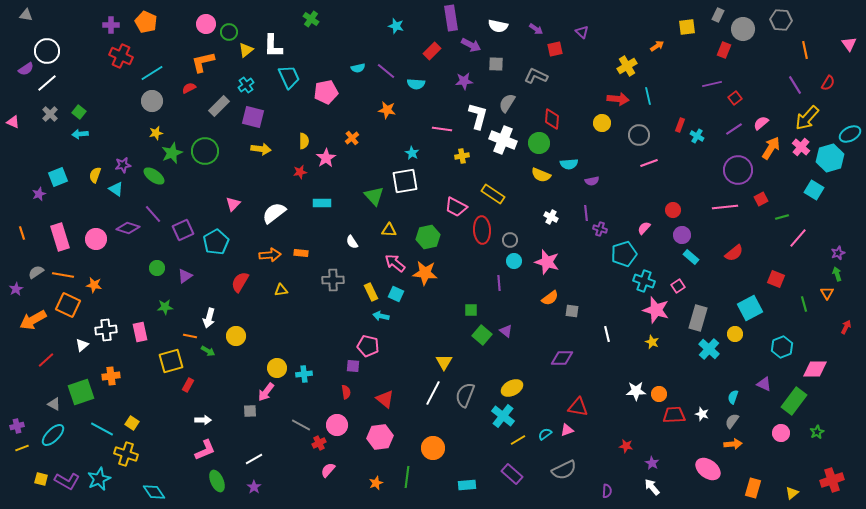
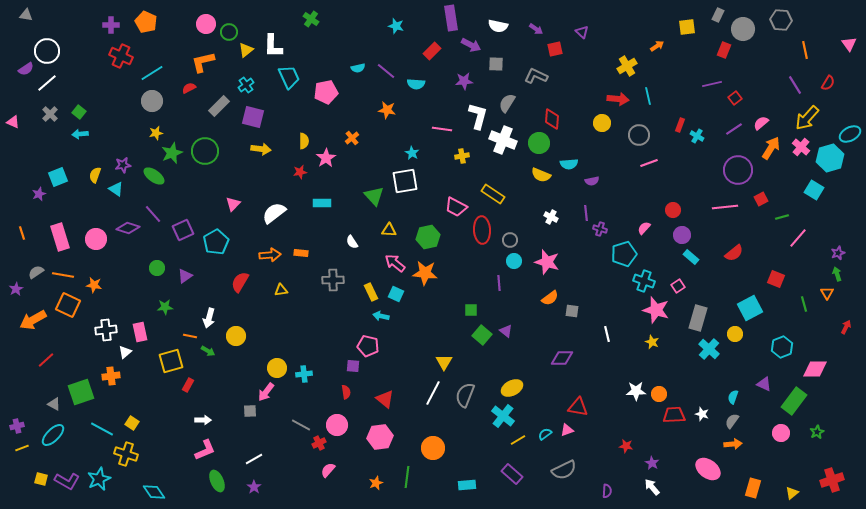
white triangle at (82, 345): moved 43 px right, 7 px down
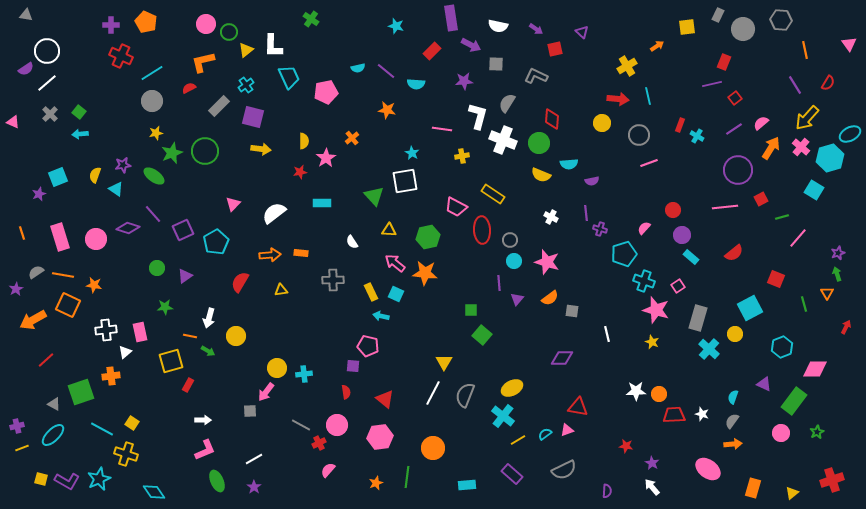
red rectangle at (724, 50): moved 12 px down
purple triangle at (506, 331): moved 11 px right, 32 px up; rotated 32 degrees clockwise
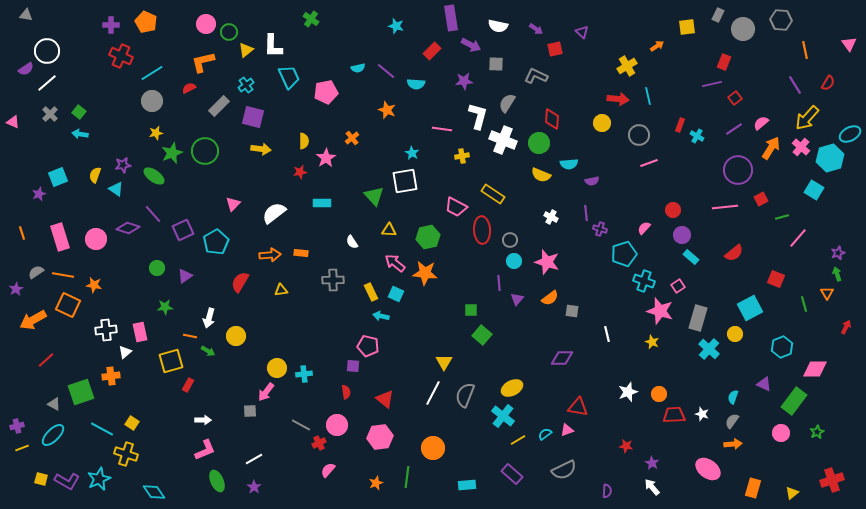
orange star at (387, 110): rotated 12 degrees clockwise
cyan arrow at (80, 134): rotated 14 degrees clockwise
pink star at (656, 310): moved 4 px right, 1 px down
white star at (636, 391): moved 8 px left, 1 px down; rotated 18 degrees counterclockwise
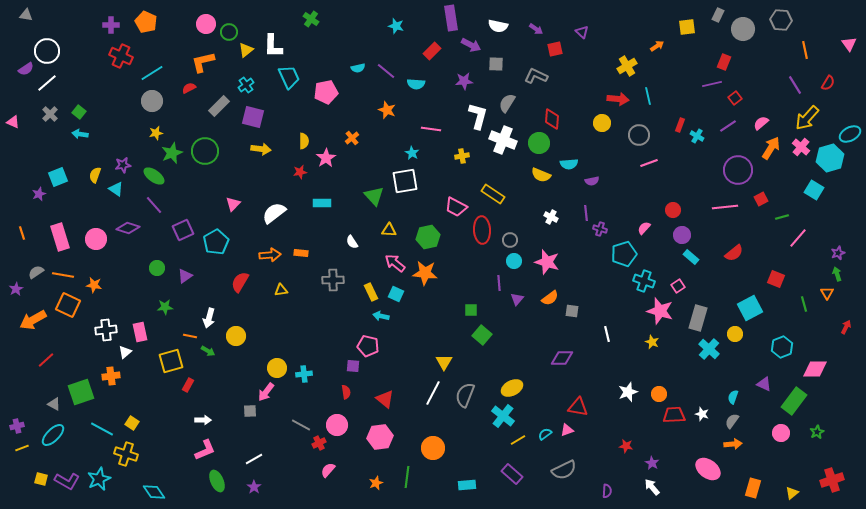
pink line at (442, 129): moved 11 px left
purple line at (734, 129): moved 6 px left, 3 px up
purple line at (153, 214): moved 1 px right, 9 px up
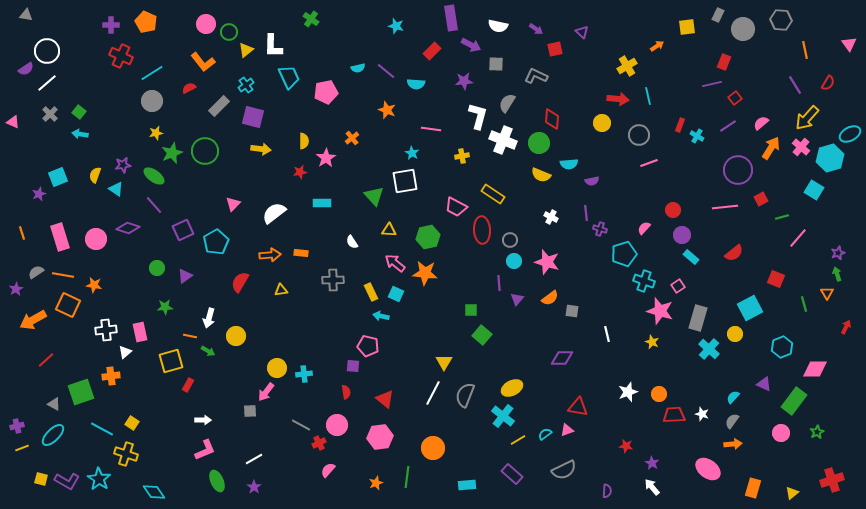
orange L-shape at (203, 62): rotated 115 degrees counterclockwise
cyan semicircle at (733, 397): rotated 24 degrees clockwise
cyan star at (99, 479): rotated 15 degrees counterclockwise
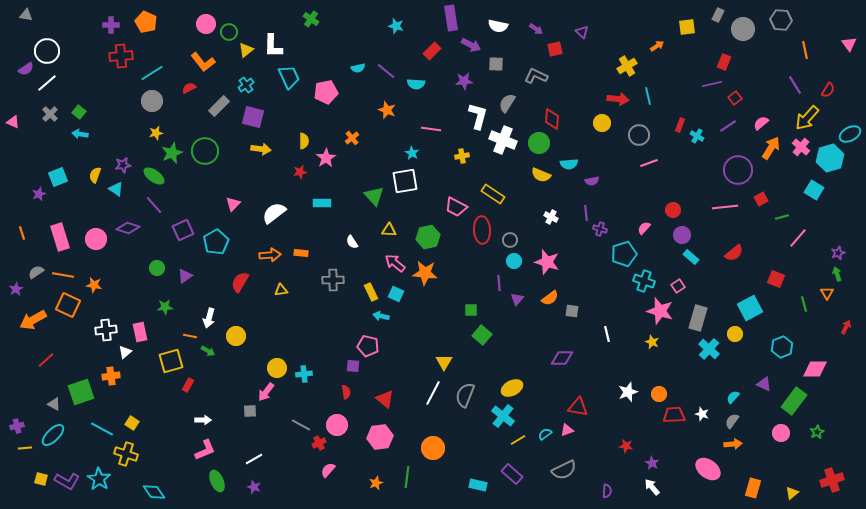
red cross at (121, 56): rotated 30 degrees counterclockwise
red semicircle at (828, 83): moved 7 px down
yellow line at (22, 448): moved 3 px right; rotated 16 degrees clockwise
cyan rectangle at (467, 485): moved 11 px right; rotated 18 degrees clockwise
purple star at (254, 487): rotated 16 degrees counterclockwise
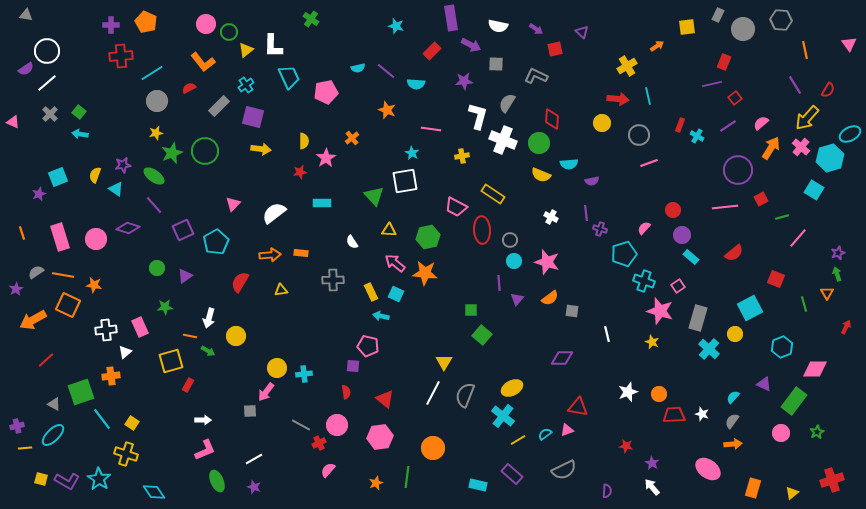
gray circle at (152, 101): moved 5 px right
pink rectangle at (140, 332): moved 5 px up; rotated 12 degrees counterclockwise
cyan line at (102, 429): moved 10 px up; rotated 25 degrees clockwise
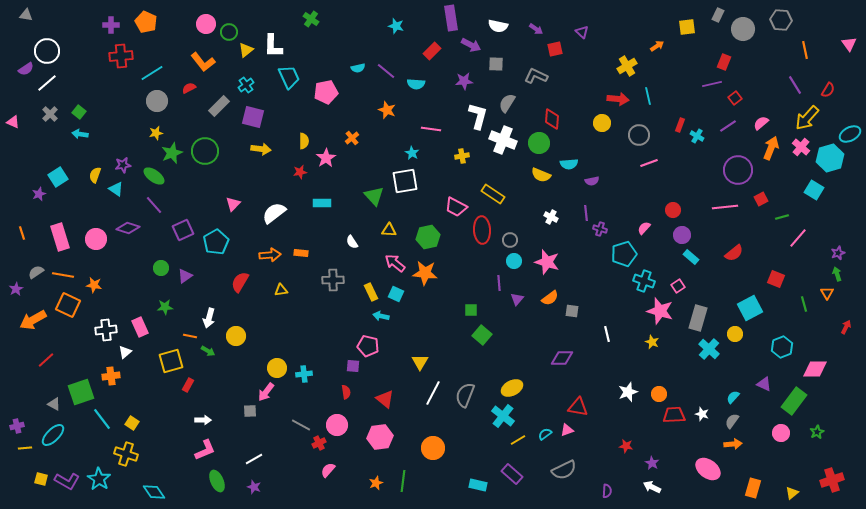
orange arrow at (771, 148): rotated 10 degrees counterclockwise
cyan square at (58, 177): rotated 12 degrees counterclockwise
green circle at (157, 268): moved 4 px right
yellow triangle at (444, 362): moved 24 px left
green line at (407, 477): moved 4 px left, 4 px down
white arrow at (652, 487): rotated 24 degrees counterclockwise
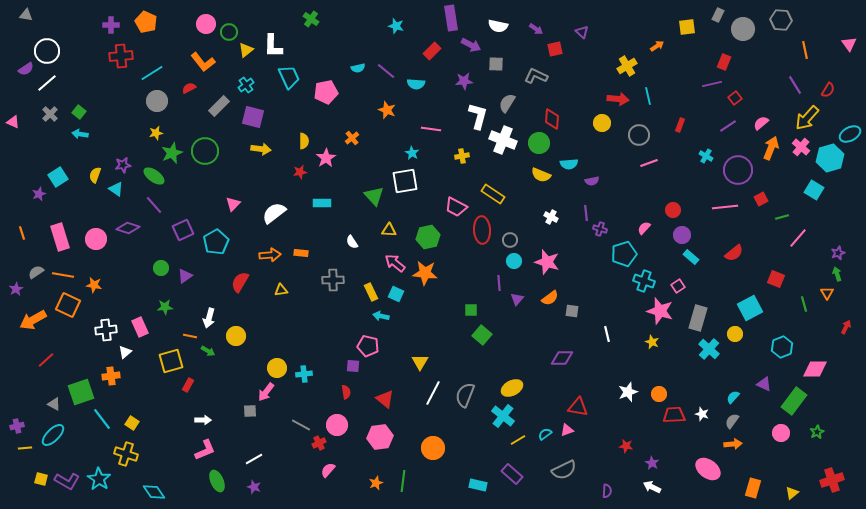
cyan cross at (697, 136): moved 9 px right, 20 px down
